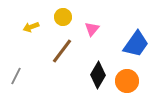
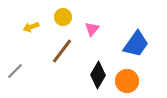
gray line: moved 1 px left, 5 px up; rotated 18 degrees clockwise
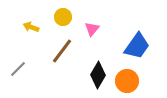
yellow arrow: rotated 42 degrees clockwise
blue trapezoid: moved 1 px right, 2 px down
gray line: moved 3 px right, 2 px up
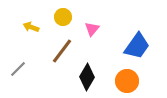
black diamond: moved 11 px left, 2 px down
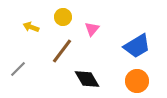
blue trapezoid: rotated 24 degrees clockwise
black diamond: moved 2 px down; rotated 60 degrees counterclockwise
orange circle: moved 10 px right
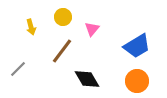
yellow arrow: rotated 126 degrees counterclockwise
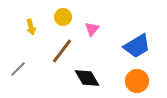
black diamond: moved 1 px up
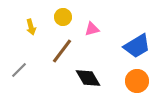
pink triangle: rotated 35 degrees clockwise
gray line: moved 1 px right, 1 px down
black diamond: moved 1 px right
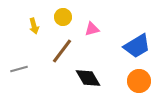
yellow arrow: moved 3 px right, 1 px up
gray line: moved 1 px up; rotated 30 degrees clockwise
orange circle: moved 2 px right
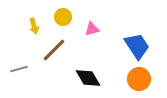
blue trapezoid: rotated 92 degrees counterclockwise
brown line: moved 8 px left, 1 px up; rotated 8 degrees clockwise
orange circle: moved 2 px up
